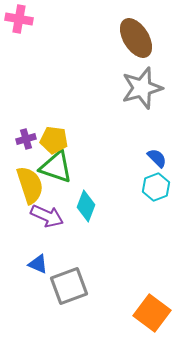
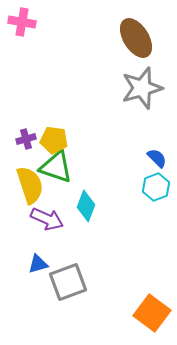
pink cross: moved 3 px right, 3 px down
purple arrow: moved 3 px down
blue triangle: rotated 40 degrees counterclockwise
gray square: moved 1 px left, 4 px up
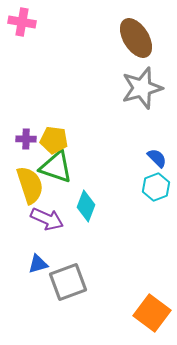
purple cross: rotated 18 degrees clockwise
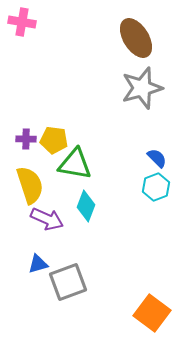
green triangle: moved 19 px right, 3 px up; rotated 9 degrees counterclockwise
